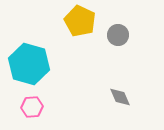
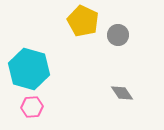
yellow pentagon: moved 3 px right
cyan hexagon: moved 5 px down
gray diamond: moved 2 px right, 4 px up; rotated 10 degrees counterclockwise
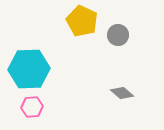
yellow pentagon: moved 1 px left
cyan hexagon: rotated 18 degrees counterclockwise
gray diamond: rotated 15 degrees counterclockwise
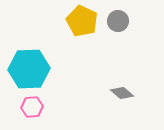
gray circle: moved 14 px up
